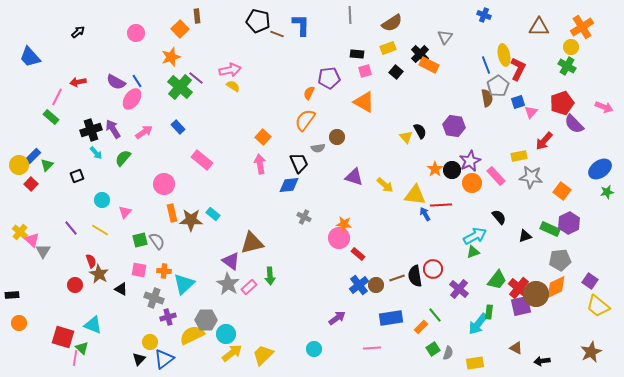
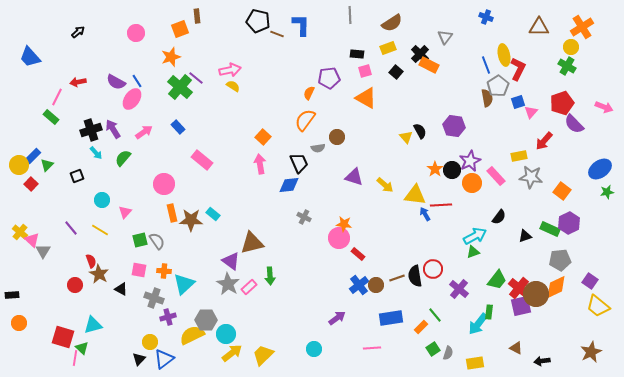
blue cross at (484, 15): moved 2 px right, 2 px down
orange square at (180, 29): rotated 24 degrees clockwise
orange triangle at (364, 102): moved 2 px right, 4 px up
black semicircle at (499, 217): rotated 77 degrees clockwise
cyan triangle at (93, 325): rotated 36 degrees counterclockwise
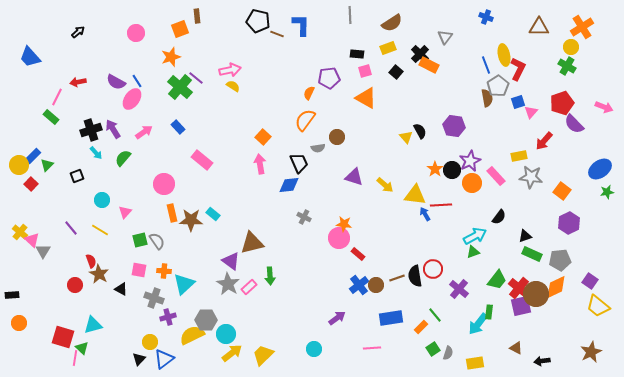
green rectangle at (550, 229): moved 18 px left, 25 px down
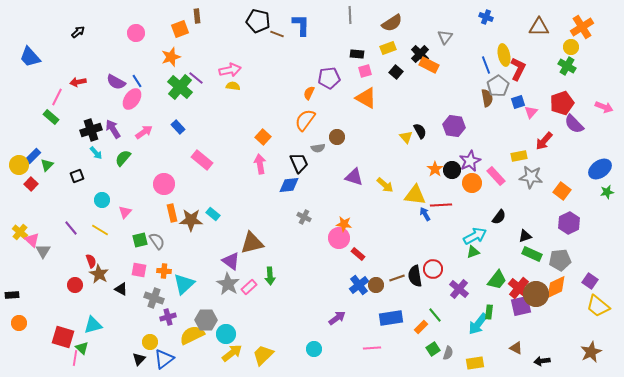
yellow semicircle at (233, 86): rotated 24 degrees counterclockwise
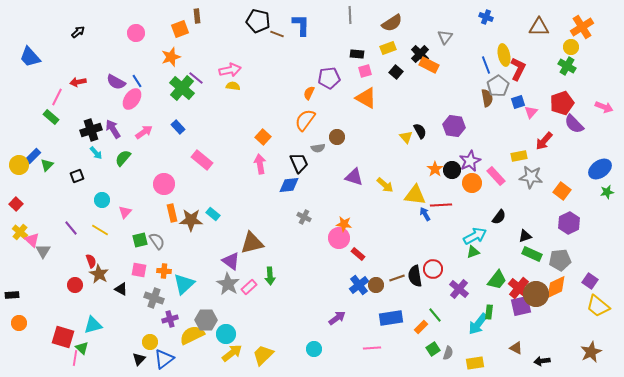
green cross at (180, 87): moved 2 px right, 1 px down
red square at (31, 184): moved 15 px left, 20 px down
purple cross at (168, 317): moved 2 px right, 2 px down
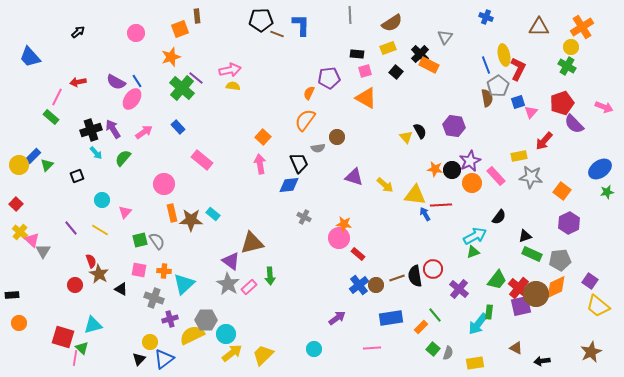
black pentagon at (258, 21): moved 3 px right, 1 px up; rotated 15 degrees counterclockwise
orange star at (435, 169): rotated 28 degrees counterclockwise
green square at (433, 349): rotated 16 degrees counterclockwise
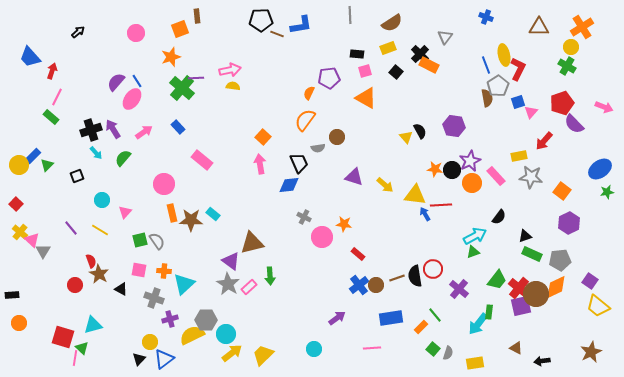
blue L-shape at (301, 25): rotated 80 degrees clockwise
purple line at (196, 78): rotated 42 degrees counterclockwise
red arrow at (78, 82): moved 26 px left, 11 px up; rotated 119 degrees clockwise
purple semicircle at (116, 82): rotated 102 degrees clockwise
pink circle at (339, 238): moved 17 px left, 1 px up
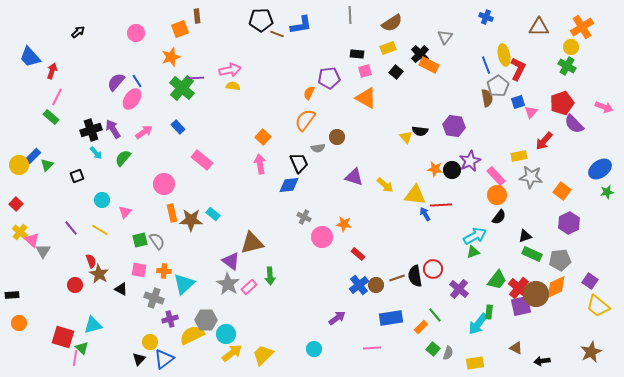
black semicircle at (420, 131): rotated 126 degrees clockwise
orange circle at (472, 183): moved 25 px right, 12 px down
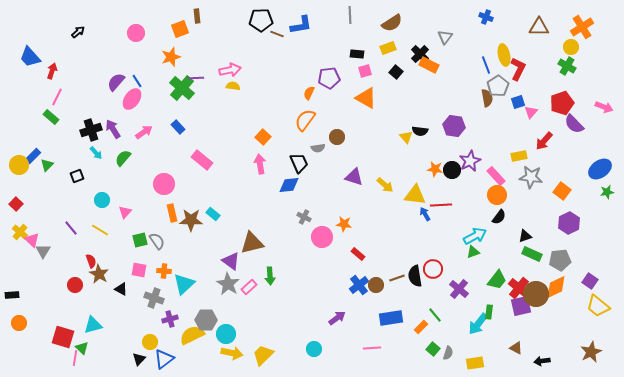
yellow arrow at (232, 353): rotated 50 degrees clockwise
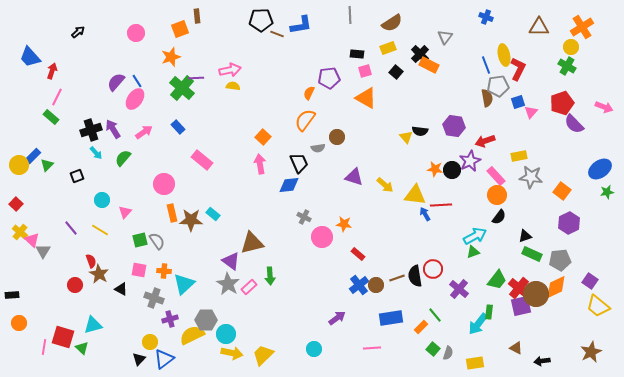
gray pentagon at (498, 86): rotated 25 degrees clockwise
pink ellipse at (132, 99): moved 3 px right
red arrow at (544, 141): moved 59 px left; rotated 30 degrees clockwise
pink line at (75, 358): moved 31 px left, 11 px up
